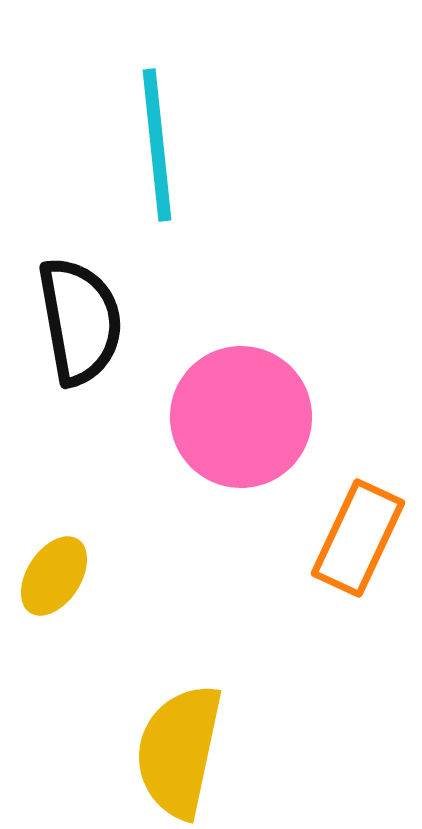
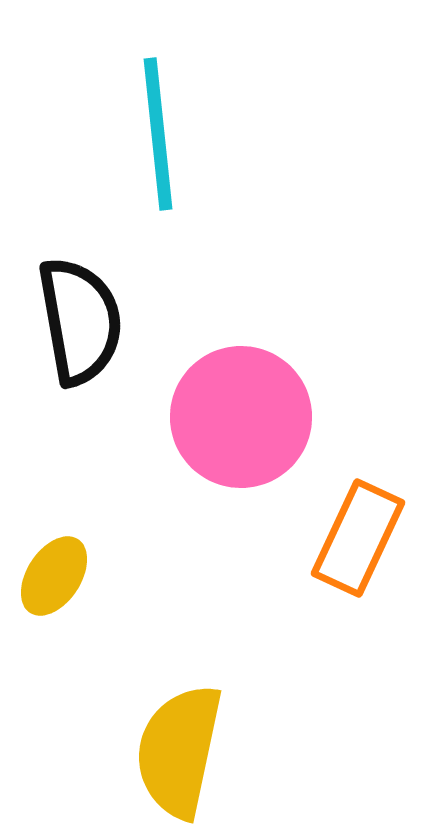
cyan line: moved 1 px right, 11 px up
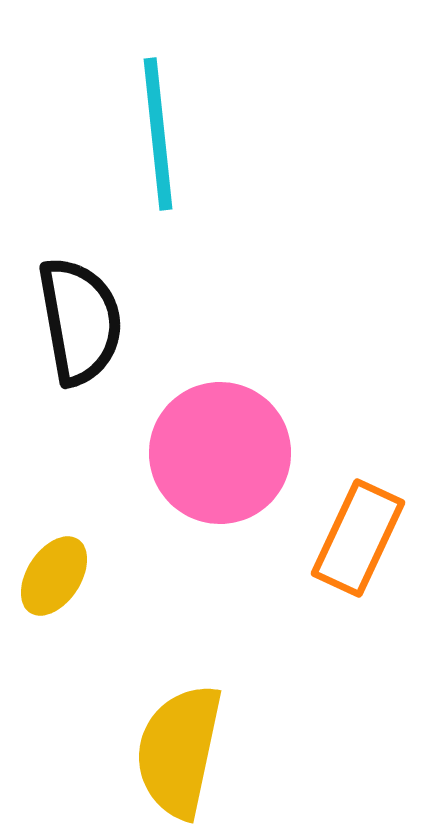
pink circle: moved 21 px left, 36 px down
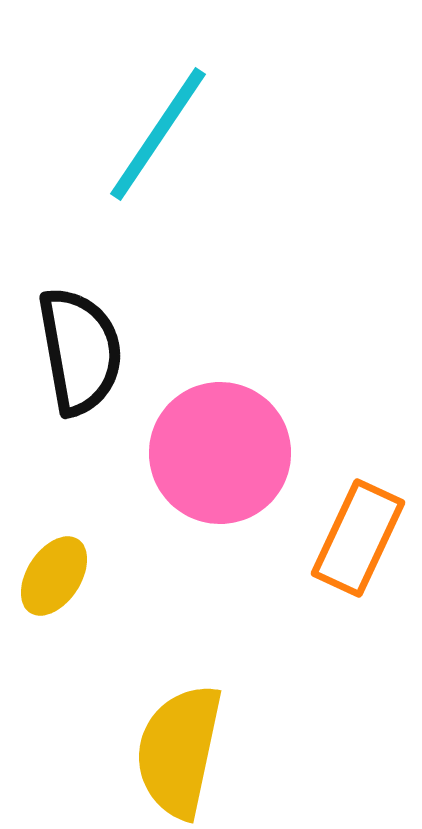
cyan line: rotated 40 degrees clockwise
black semicircle: moved 30 px down
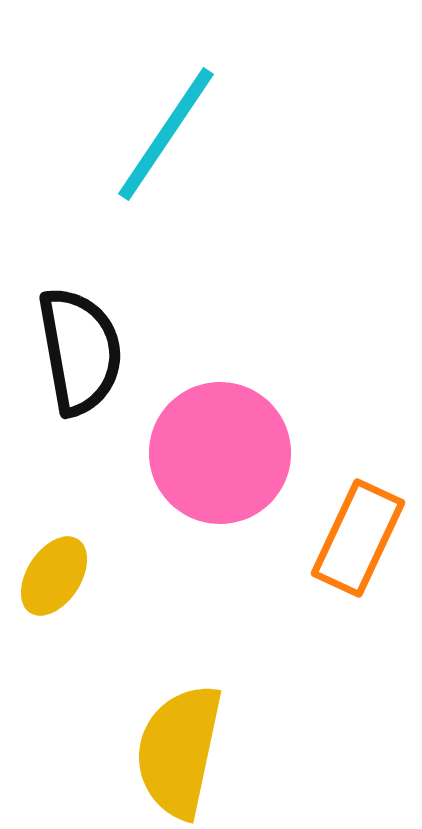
cyan line: moved 8 px right
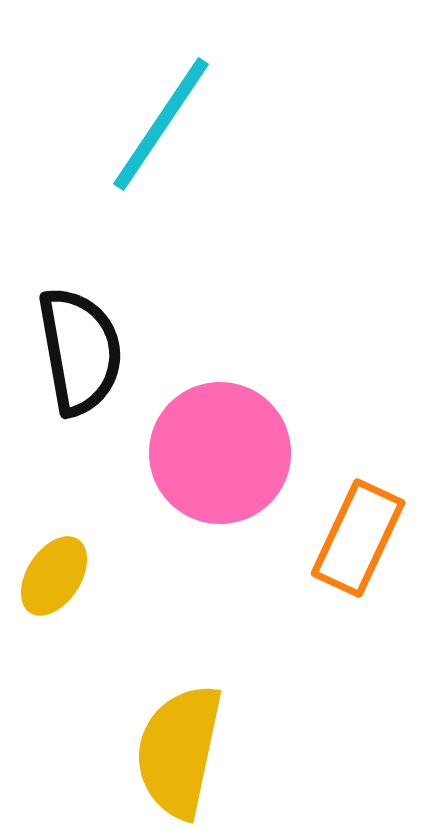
cyan line: moved 5 px left, 10 px up
